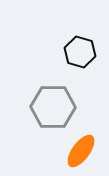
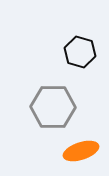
orange ellipse: rotated 36 degrees clockwise
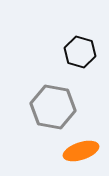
gray hexagon: rotated 9 degrees clockwise
